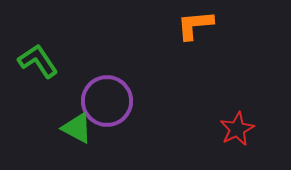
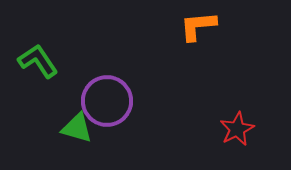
orange L-shape: moved 3 px right, 1 px down
green triangle: rotated 12 degrees counterclockwise
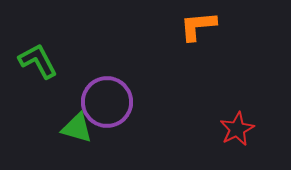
green L-shape: rotated 6 degrees clockwise
purple circle: moved 1 px down
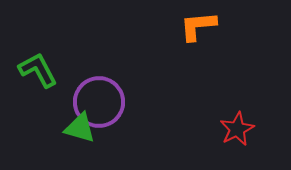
green L-shape: moved 9 px down
purple circle: moved 8 px left
green triangle: moved 3 px right
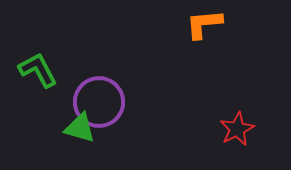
orange L-shape: moved 6 px right, 2 px up
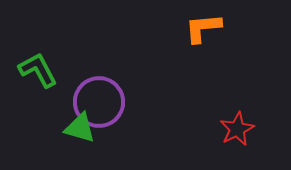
orange L-shape: moved 1 px left, 4 px down
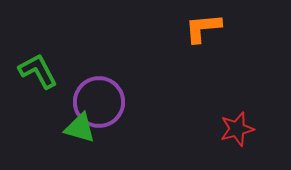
green L-shape: moved 1 px down
red star: rotated 12 degrees clockwise
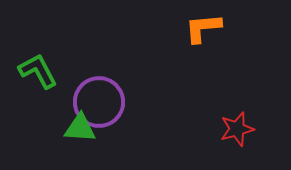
green triangle: rotated 12 degrees counterclockwise
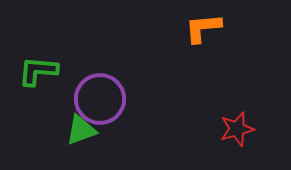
green L-shape: rotated 57 degrees counterclockwise
purple circle: moved 1 px right, 3 px up
green triangle: moved 1 px right, 2 px down; rotated 24 degrees counterclockwise
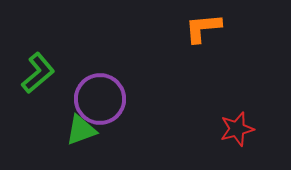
green L-shape: moved 2 px down; rotated 135 degrees clockwise
